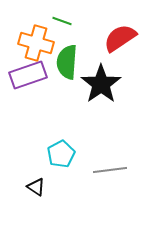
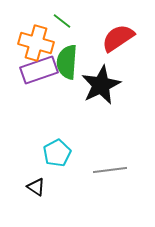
green line: rotated 18 degrees clockwise
red semicircle: moved 2 px left
purple rectangle: moved 11 px right, 5 px up
black star: moved 1 px down; rotated 9 degrees clockwise
cyan pentagon: moved 4 px left, 1 px up
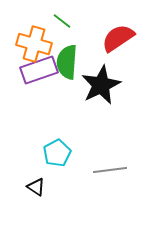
orange cross: moved 2 px left, 1 px down
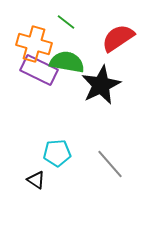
green line: moved 4 px right, 1 px down
green semicircle: rotated 96 degrees clockwise
purple rectangle: rotated 45 degrees clockwise
cyan pentagon: rotated 24 degrees clockwise
gray line: moved 6 px up; rotated 56 degrees clockwise
black triangle: moved 7 px up
